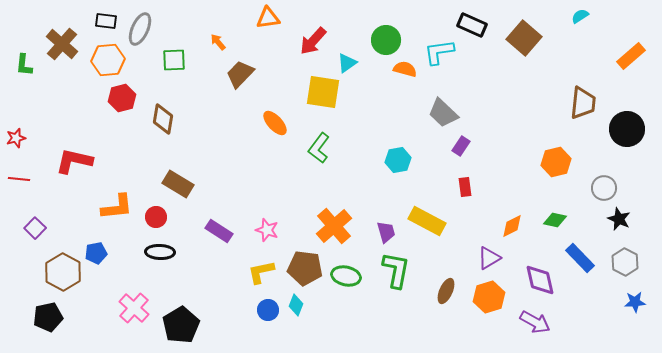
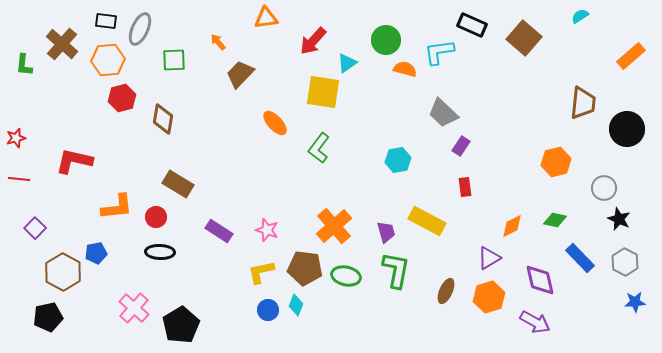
orange triangle at (268, 18): moved 2 px left
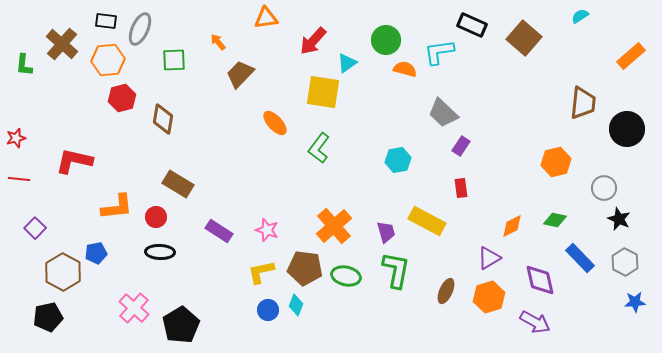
red rectangle at (465, 187): moved 4 px left, 1 px down
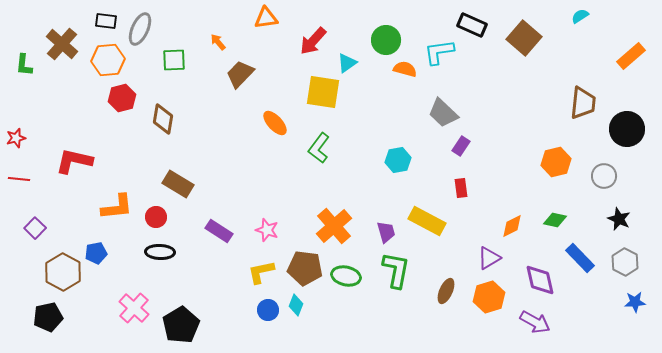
gray circle at (604, 188): moved 12 px up
